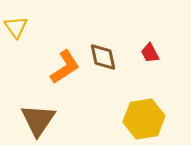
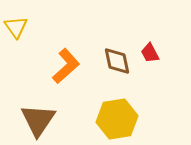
brown diamond: moved 14 px right, 4 px down
orange L-shape: moved 1 px right, 1 px up; rotated 9 degrees counterclockwise
yellow hexagon: moved 27 px left
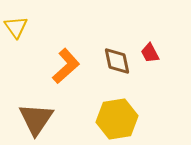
brown triangle: moved 2 px left, 1 px up
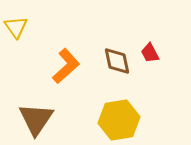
yellow hexagon: moved 2 px right, 1 px down
